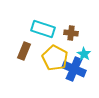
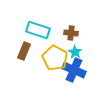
cyan rectangle: moved 5 px left, 1 px down
cyan star: moved 9 px left, 2 px up
blue cross: moved 1 px down
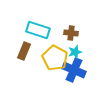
cyan star: rotated 24 degrees clockwise
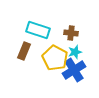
blue cross: rotated 35 degrees clockwise
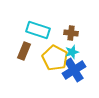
cyan star: moved 3 px left
